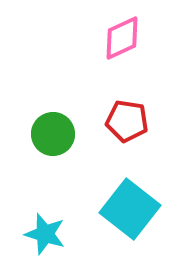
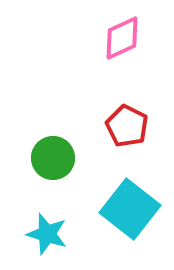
red pentagon: moved 5 px down; rotated 18 degrees clockwise
green circle: moved 24 px down
cyan star: moved 2 px right
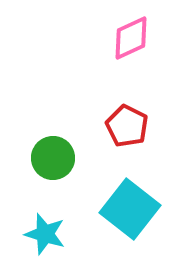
pink diamond: moved 9 px right
cyan star: moved 2 px left
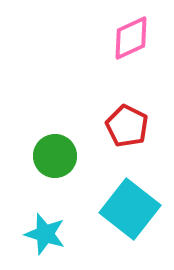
green circle: moved 2 px right, 2 px up
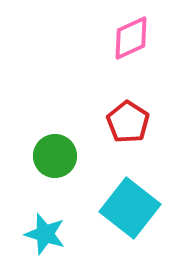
red pentagon: moved 1 px right, 4 px up; rotated 6 degrees clockwise
cyan square: moved 1 px up
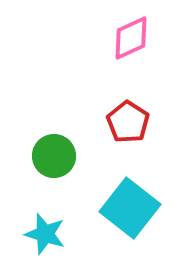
green circle: moved 1 px left
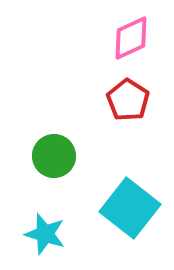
red pentagon: moved 22 px up
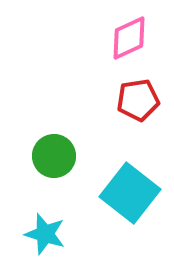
pink diamond: moved 2 px left
red pentagon: moved 10 px right; rotated 30 degrees clockwise
cyan square: moved 15 px up
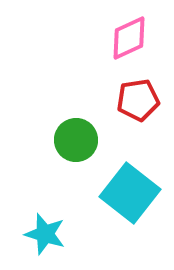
green circle: moved 22 px right, 16 px up
